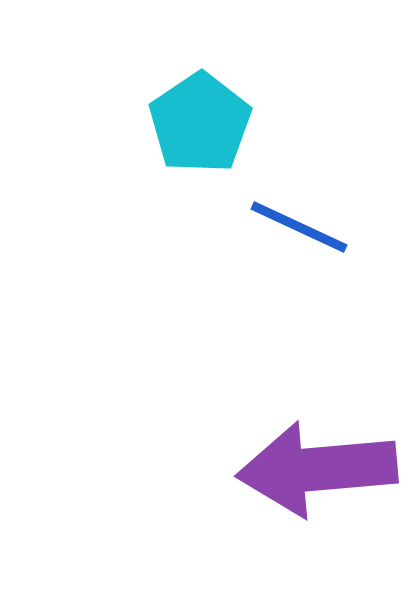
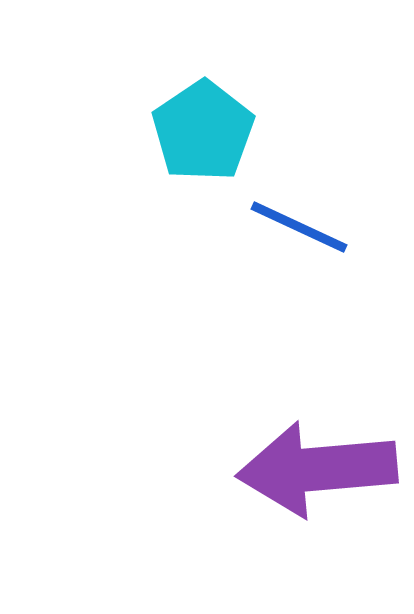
cyan pentagon: moved 3 px right, 8 px down
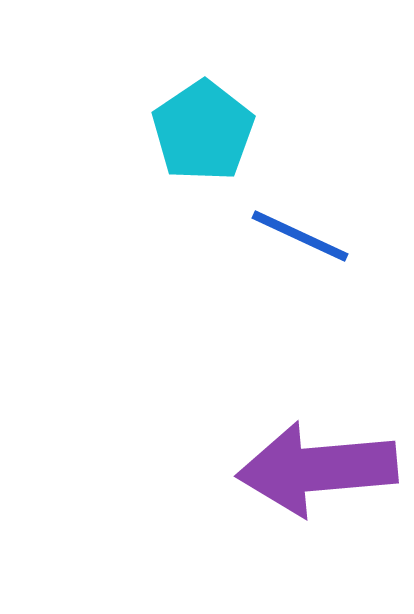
blue line: moved 1 px right, 9 px down
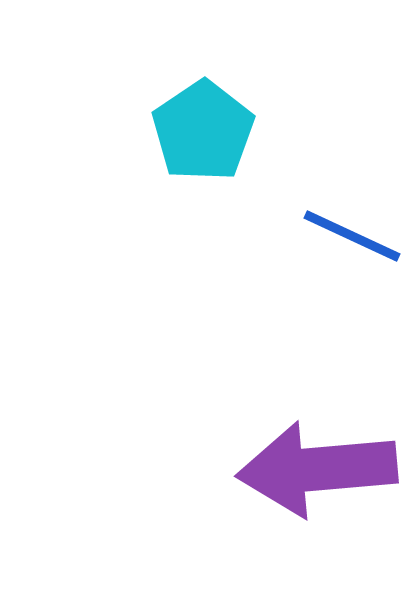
blue line: moved 52 px right
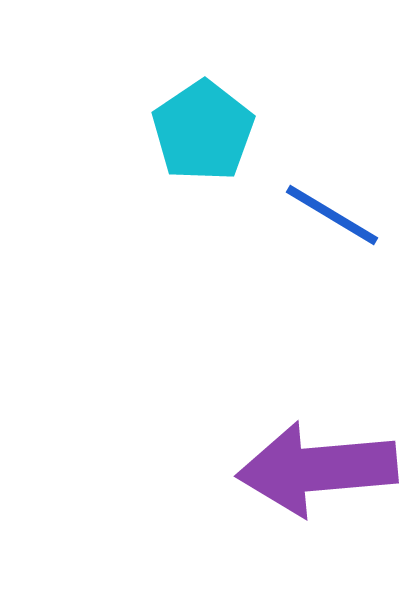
blue line: moved 20 px left, 21 px up; rotated 6 degrees clockwise
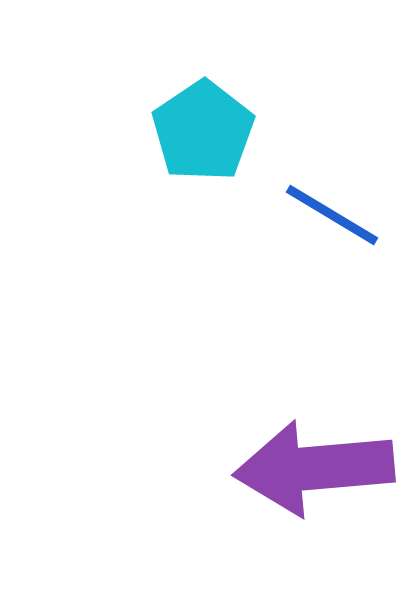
purple arrow: moved 3 px left, 1 px up
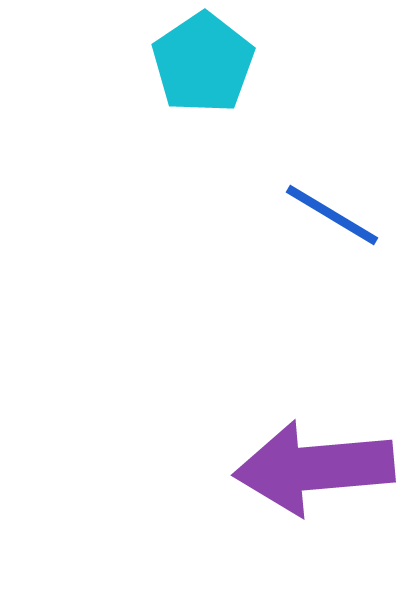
cyan pentagon: moved 68 px up
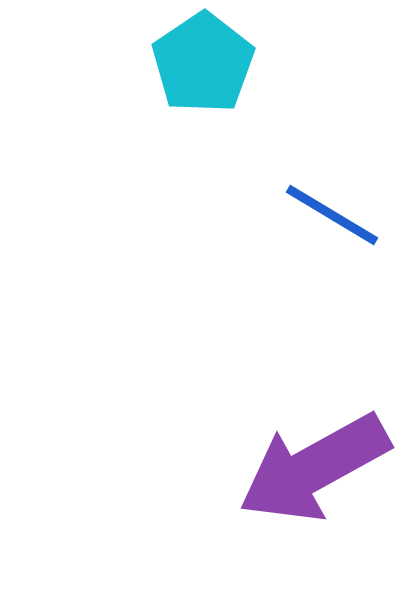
purple arrow: rotated 24 degrees counterclockwise
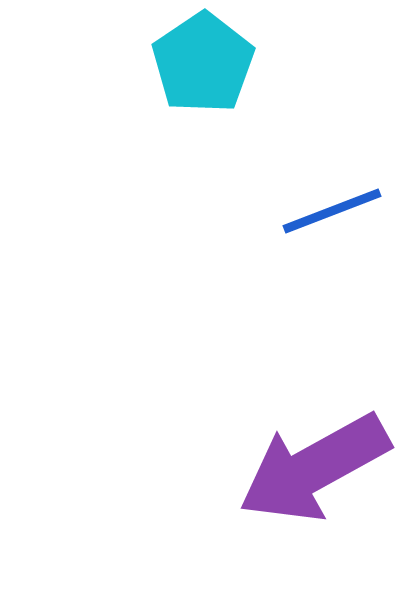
blue line: moved 4 px up; rotated 52 degrees counterclockwise
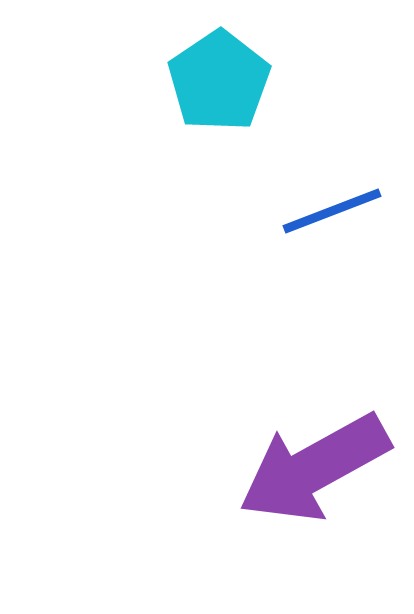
cyan pentagon: moved 16 px right, 18 px down
